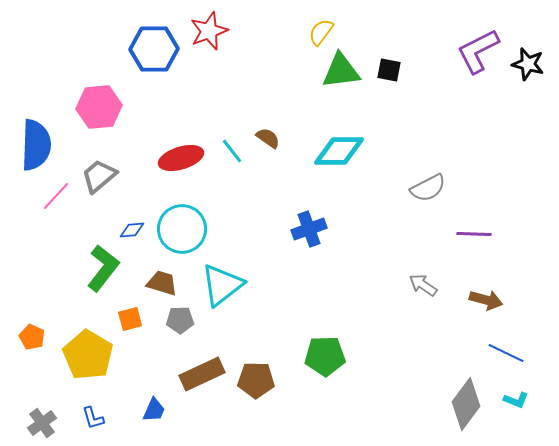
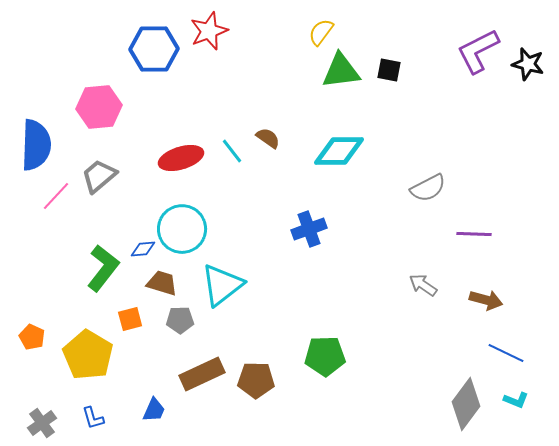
blue diamond: moved 11 px right, 19 px down
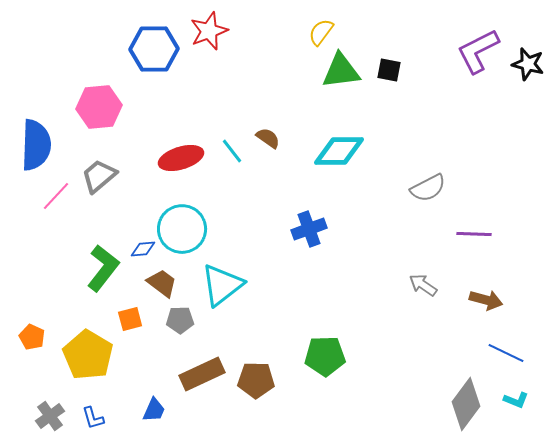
brown trapezoid: rotated 20 degrees clockwise
gray cross: moved 8 px right, 7 px up
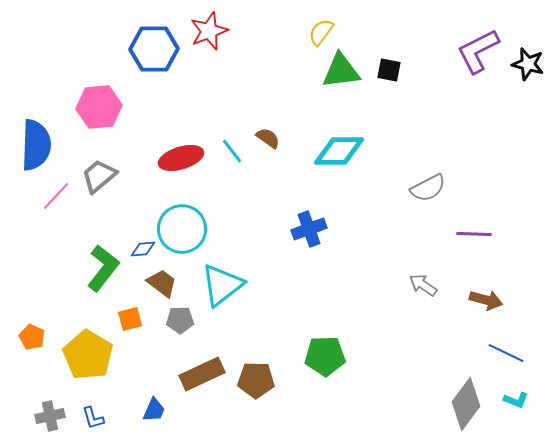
gray cross: rotated 24 degrees clockwise
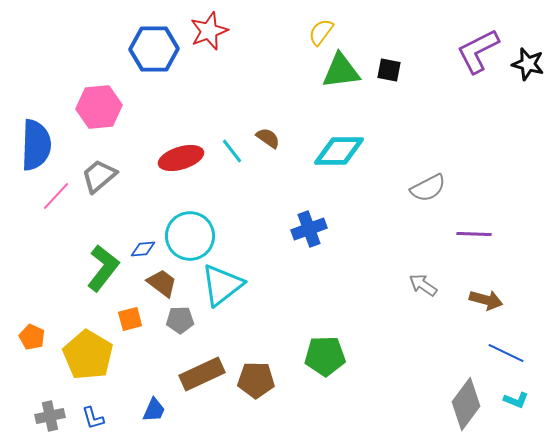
cyan circle: moved 8 px right, 7 px down
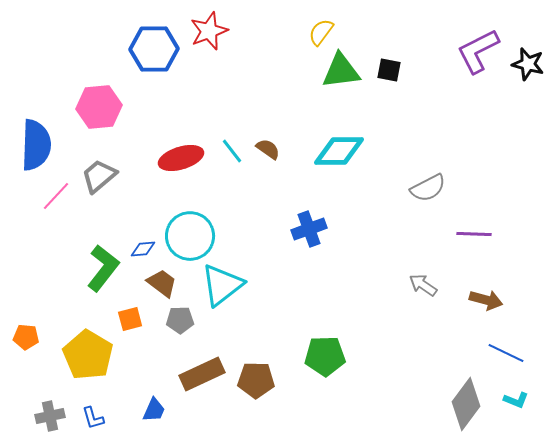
brown semicircle: moved 11 px down
orange pentagon: moved 6 px left; rotated 20 degrees counterclockwise
